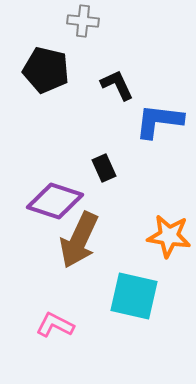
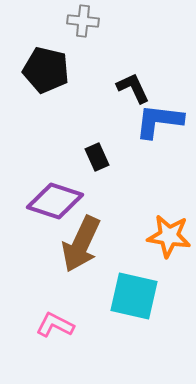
black L-shape: moved 16 px right, 3 px down
black rectangle: moved 7 px left, 11 px up
brown arrow: moved 2 px right, 4 px down
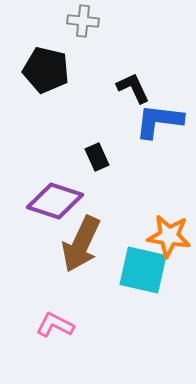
cyan square: moved 9 px right, 26 px up
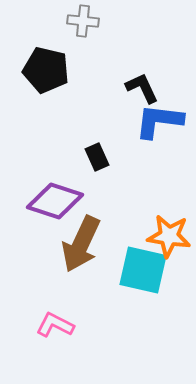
black L-shape: moved 9 px right
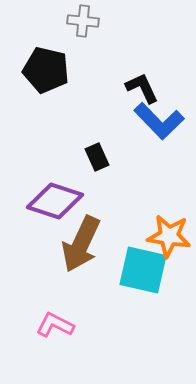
blue L-shape: rotated 141 degrees counterclockwise
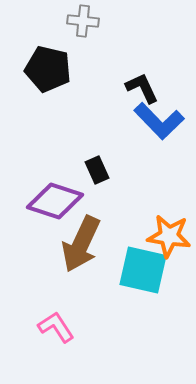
black pentagon: moved 2 px right, 1 px up
black rectangle: moved 13 px down
pink L-shape: moved 1 px right, 2 px down; rotated 30 degrees clockwise
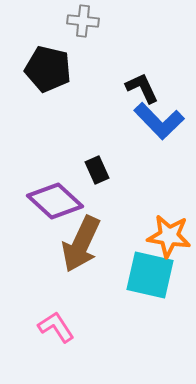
purple diamond: rotated 24 degrees clockwise
cyan square: moved 7 px right, 5 px down
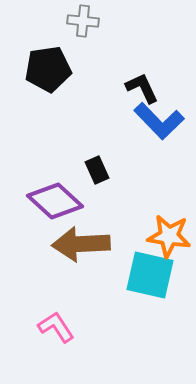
black pentagon: rotated 21 degrees counterclockwise
brown arrow: rotated 62 degrees clockwise
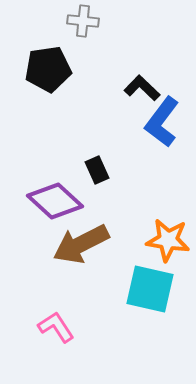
black L-shape: rotated 21 degrees counterclockwise
blue L-shape: moved 3 px right, 1 px down; rotated 81 degrees clockwise
orange star: moved 1 px left, 4 px down
brown arrow: rotated 24 degrees counterclockwise
cyan square: moved 14 px down
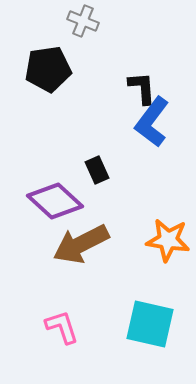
gray cross: rotated 16 degrees clockwise
black L-shape: rotated 42 degrees clockwise
blue L-shape: moved 10 px left
cyan square: moved 35 px down
pink L-shape: moved 6 px right; rotated 15 degrees clockwise
